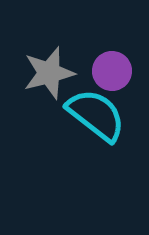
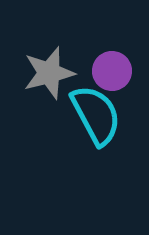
cyan semicircle: rotated 24 degrees clockwise
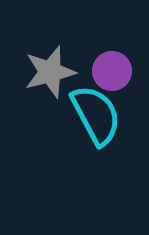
gray star: moved 1 px right, 1 px up
